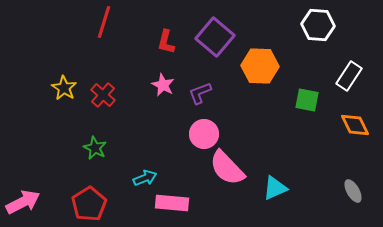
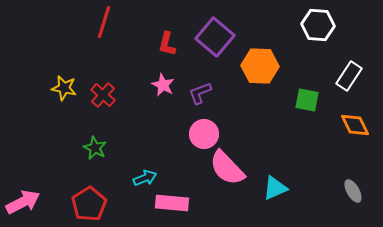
red L-shape: moved 1 px right, 2 px down
yellow star: rotated 20 degrees counterclockwise
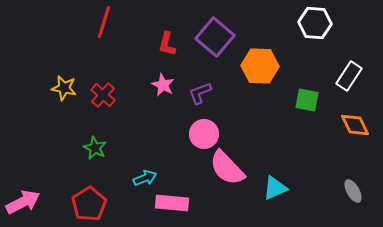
white hexagon: moved 3 px left, 2 px up
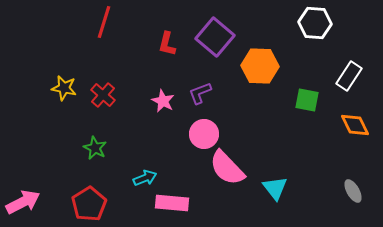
pink star: moved 16 px down
cyan triangle: rotated 44 degrees counterclockwise
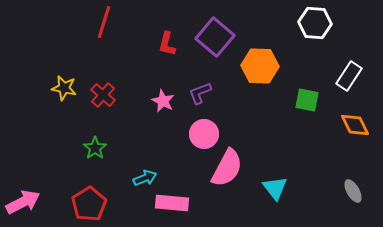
green star: rotated 10 degrees clockwise
pink semicircle: rotated 108 degrees counterclockwise
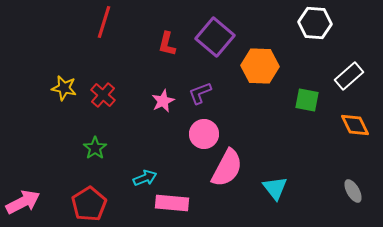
white rectangle: rotated 16 degrees clockwise
pink star: rotated 20 degrees clockwise
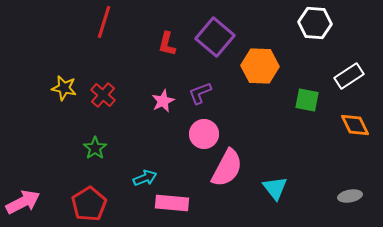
white rectangle: rotated 8 degrees clockwise
gray ellipse: moved 3 px left, 5 px down; rotated 70 degrees counterclockwise
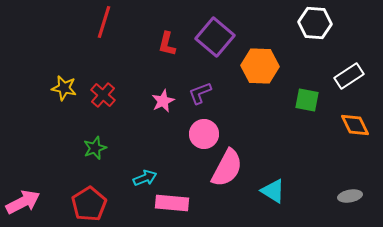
green star: rotated 15 degrees clockwise
cyan triangle: moved 2 px left, 3 px down; rotated 20 degrees counterclockwise
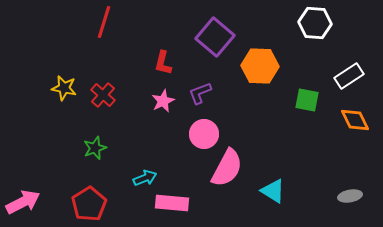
red L-shape: moved 4 px left, 19 px down
orange diamond: moved 5 px up
